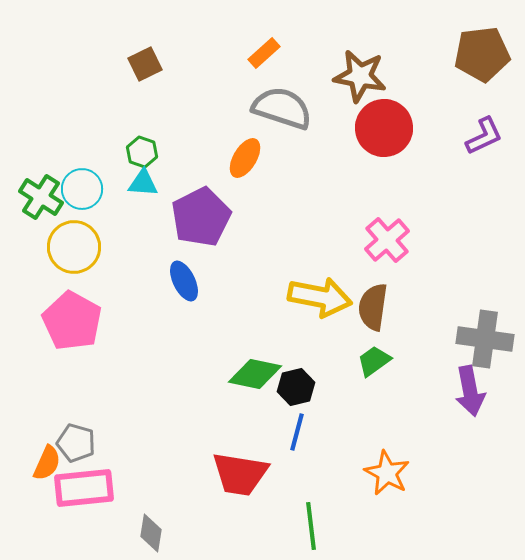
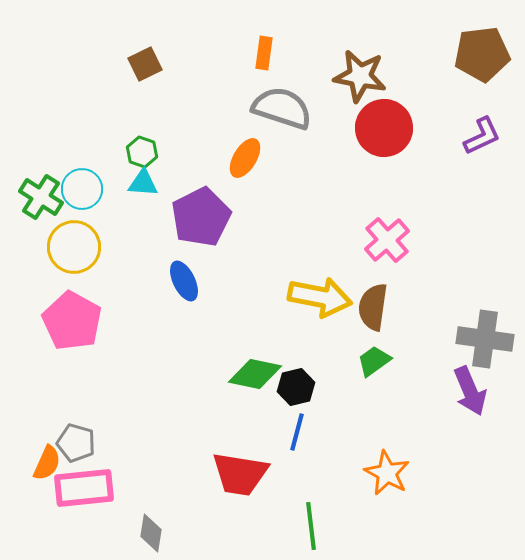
orange rectangle: rotated 40 degrees counterclockwise
purple L-shape: moved 2 px left
purple arrow: rotated 12 degrees counterclockwise
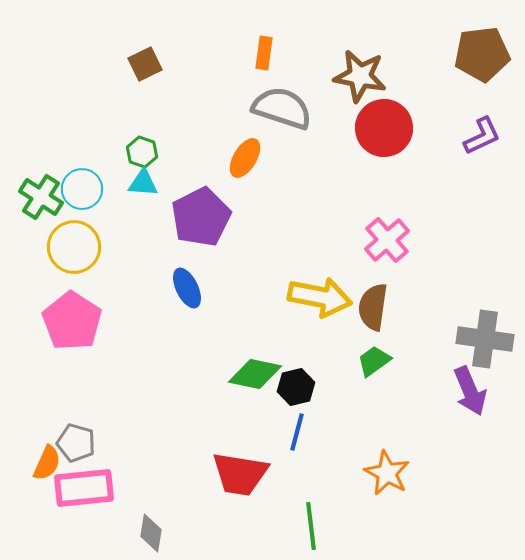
blue ellipse: moved 3 px right, 7 px down
pink pentagon: rotated 4 degrees clockwise
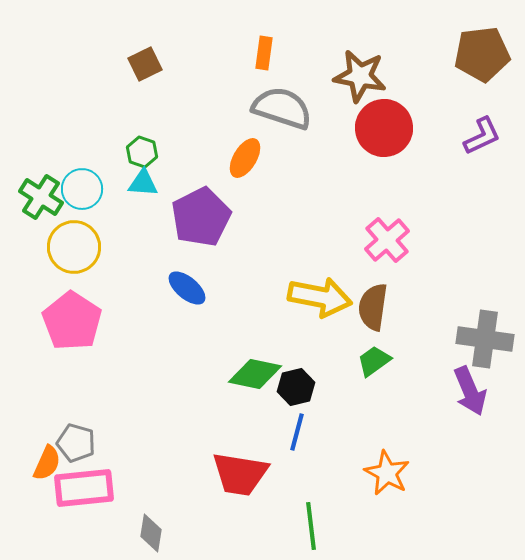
blue ellipse: rotated 24 degrees counterclockwise
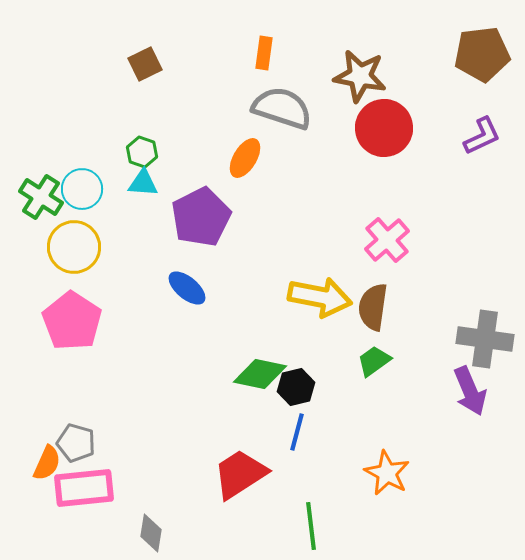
green diamond: moved 5 px right
red trapezoid: rotated 138 degrees clockwise
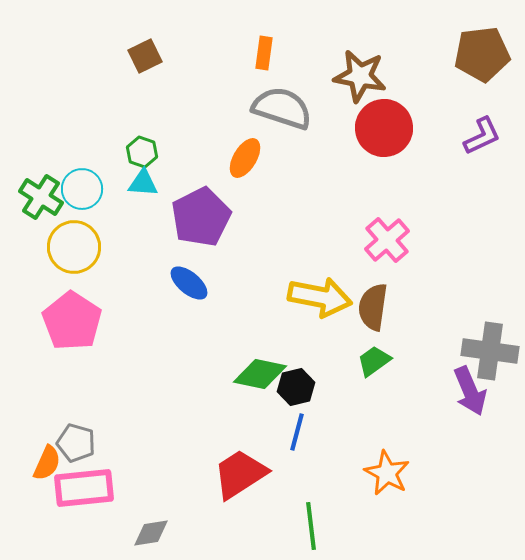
brown square: moved 8 px up
blue ellipse: moved 2 px right, 5 px up
gray cross: moved 5 px right, 12 px down
gray diamond: rotated 72 degrees clockwise
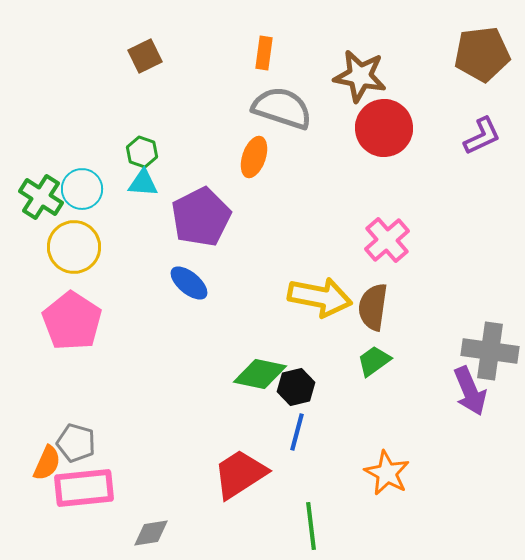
orange ellipse: moved 9 px right, 1 px up; rotated 12 degrees counterclockwise
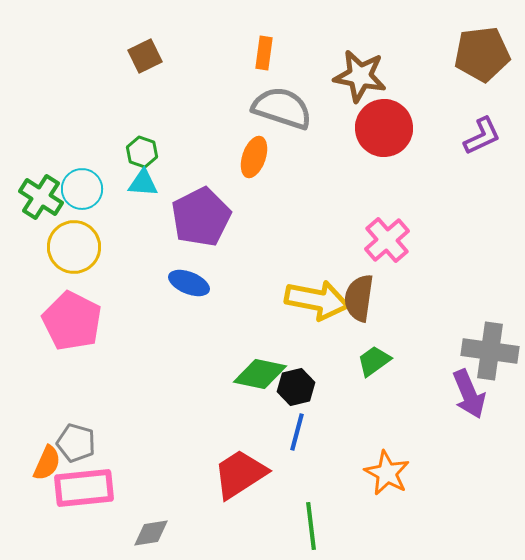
blue ellipse: rotated 18 degrees counterclockwise
yellow arrow: moved 3 px left, 3 px down
brown semicircle: moved 14 px left, 9 px up
pink pentagon: rotated 6 degrees counterclockwise
purple arrow: moved 1 px left, 3 px down
